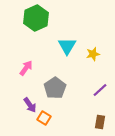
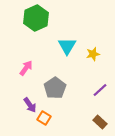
brown rectangle: rotated 56 degrees counterclockwise
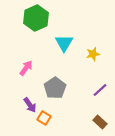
cyan triangle: moved 3 px left, 3 px up
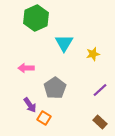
pink arrow: rotated 126 degrees counterclockwise
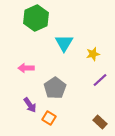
purple line: moved 10 px up
orange square: moved 5 px right
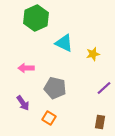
cyan triangle: rotated 36 degrees counterclockwise
purple line: moved 4 px right, 8 px down
gray pentagon: rotated 25 degrees counterclockwise
purple arrow: moved 7 px left, 2 px up
brown rectangle: rotated 56 degrees clockwise
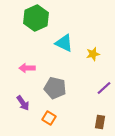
pink arrow: moved 1 px right
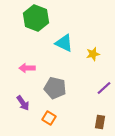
green hexagon: rotated 15 degrees counterclockwise
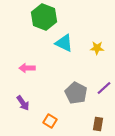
green hexagon: moved 8 px right, 1 px up
yellow star: moved 4 px right, 6 px up; rotated 16 degrees clockwise
gray pentagon: moved 21 px right, 5 px down; rotated 15 degrees clockwise
orange square: moved 1 px right, 3 px down
brown rectangle: moved 2 px left, 2 px down
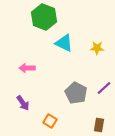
brown rectangle: moved 1 px right, 1 px down
